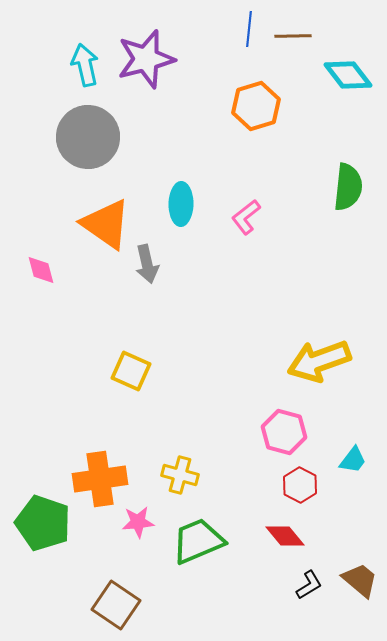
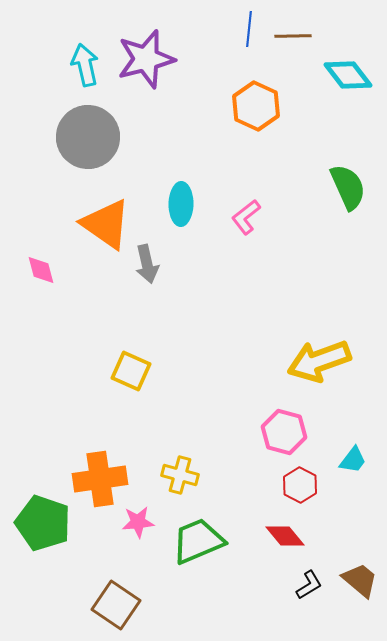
orange hexagon: rotated 18 degrees counterclockwise
green semicircle: rotated 30 degrees counterclockwise
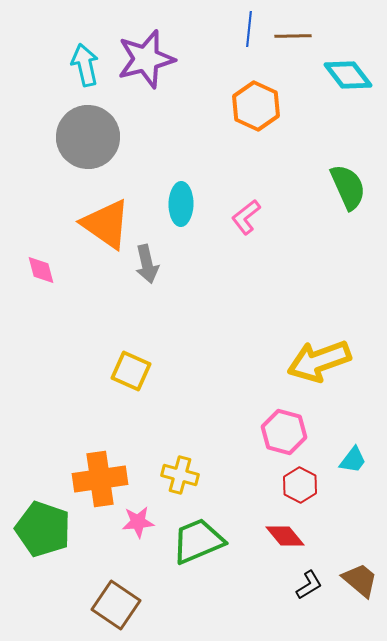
green pentagon: moved 6 px down
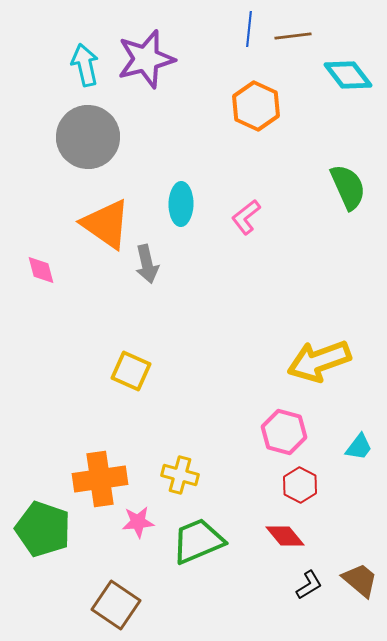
brown line: rotated 6 degrees counterclockwise
cyan trapezoid: moved 6 px right, 13 px up
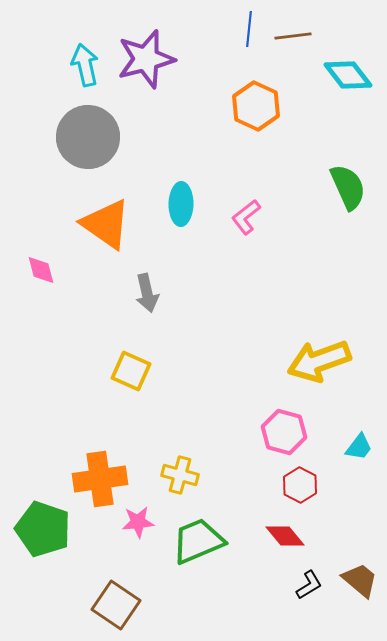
gray arrow: moved 29 px down
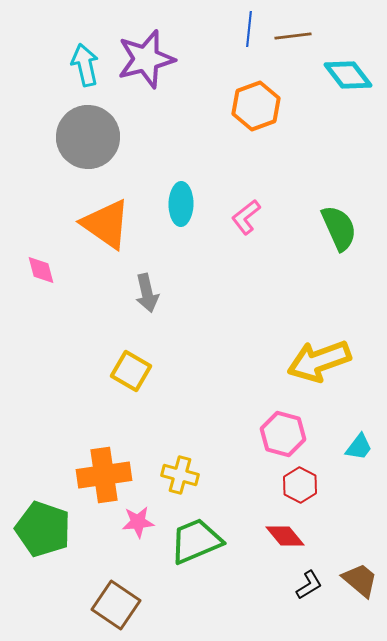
orange hexagon: rotated 15 degrees clockwise
green semicircle: moved 9 px left, 41 px down
yellow square: rotated 6 degrees clockwise
pink hexagon: moved 1 px left, 2 px down
orange cross: moved 4 px right, 4 px up
green trapezoid: moved 2 px left
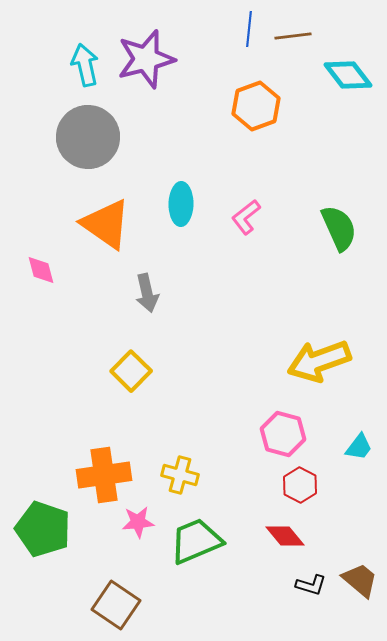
yellow square: rotated 15 degrees clockwise
black L-shape: moved 2 px right; rotated 48 degrees clockwise
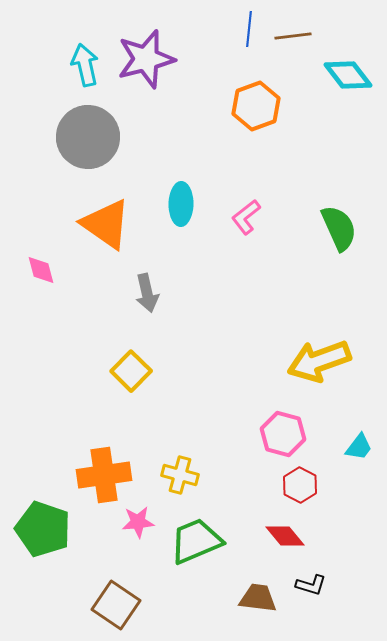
brown trapezoid: moved 102 px left, 18 px down; rotated 33 degrees counterclockwise
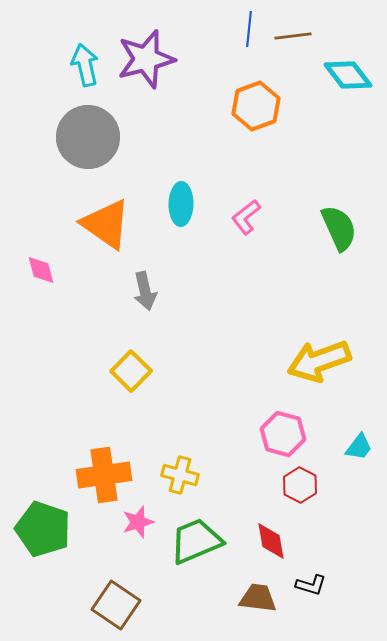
gray arrow: moved 2 px left, 2 px up
pink star: rotated 12 degrees counterclockwise
red diamond: moved 14 px left, 5 px down; rotated 30 degrees clockwise
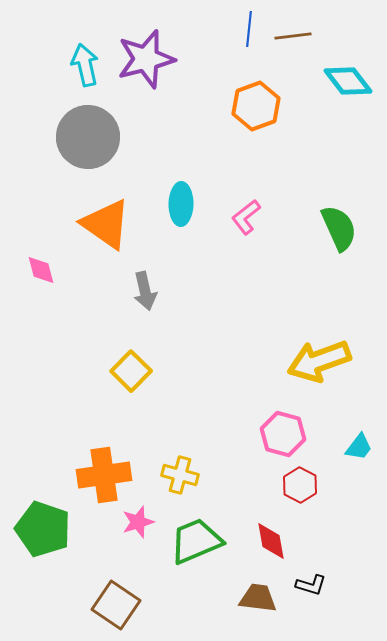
cyan diamond: moved 6 px down
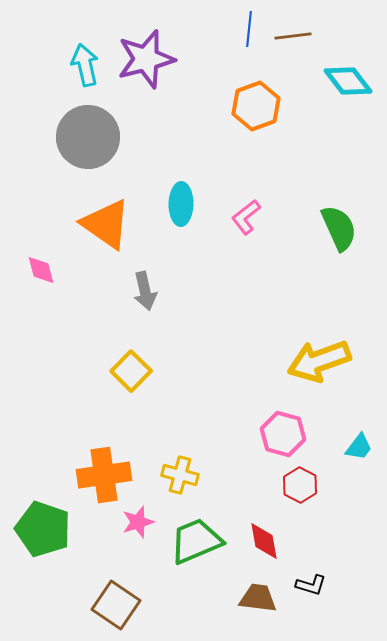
red diamond: moved 7 px left
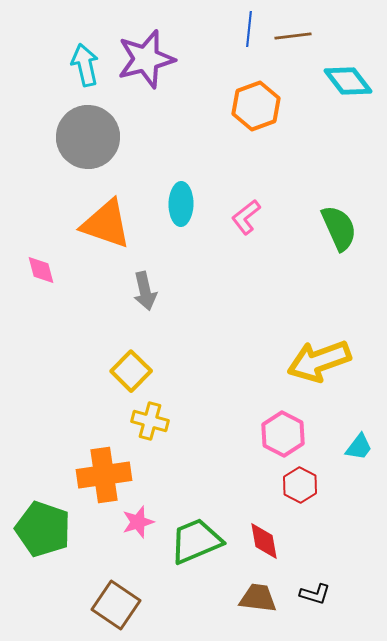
orange triangle: rotated 16 degrees counterclockwise
pink hexagon: rotated 12 degrees clockwise
yellow cross: moved 30 px left, 54 px up
black L-shape: moved 4 px right, 9 px down
